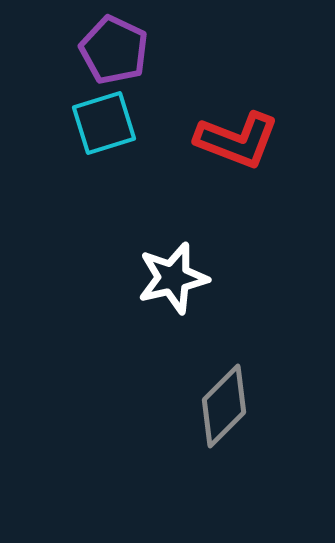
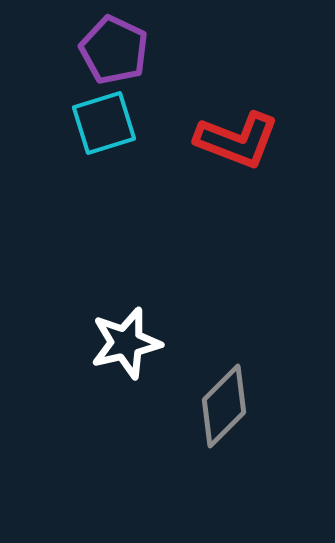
white star: moved 47 px left, 65 px down
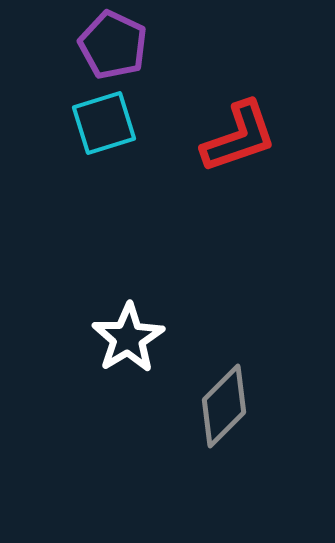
purple pentagon: moved 1 px left, 5 px up
red L-shape: moved 2 px right, 3 px up; rotated 40 degrees counterclockwise
white star: moved 2 px right, 5 px up; rotated 18 degrees counterclockwise
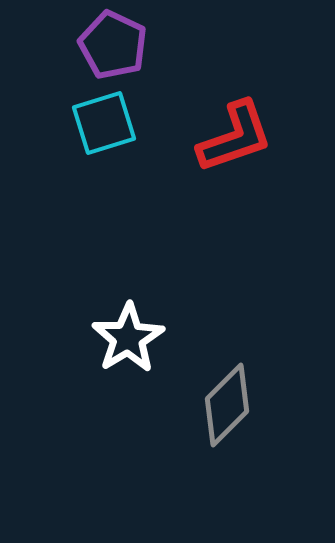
red L-shape: moved 4 px left
gray diamond: moved 3 px right, 1 px up
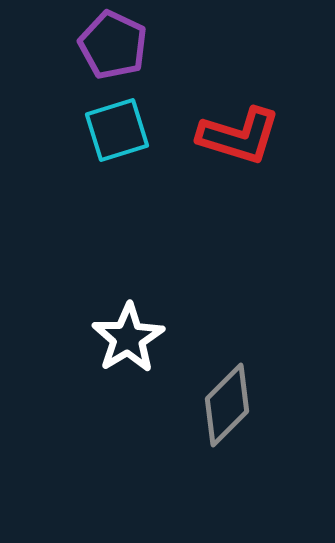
cyan square: moved 13 px right, 7 px down
red L-shape: moved 4 px right, 1 px up; rotated 36 degrees clockwise
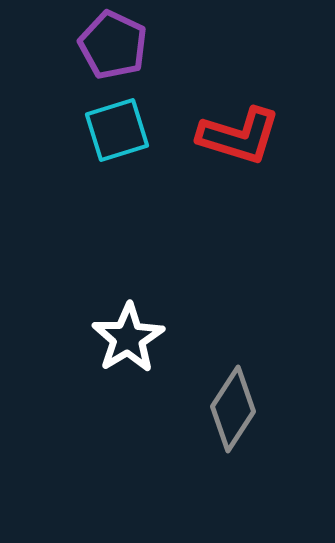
gray diamond: moved 6 px right, 4 px down; rotated 12 degrees counterclockwise
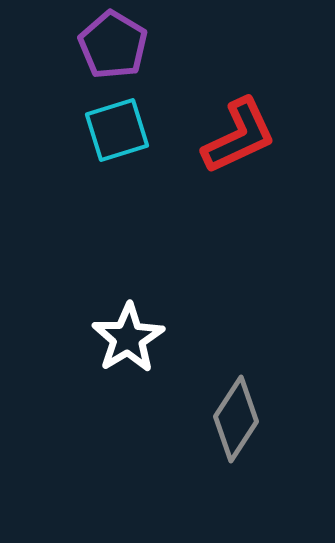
purple pentagon: rotated 6 degrees clockwise
red L-shape: rotated 42 degrees counterclockwise
gray diamond: moved 3 px right, 10 px down
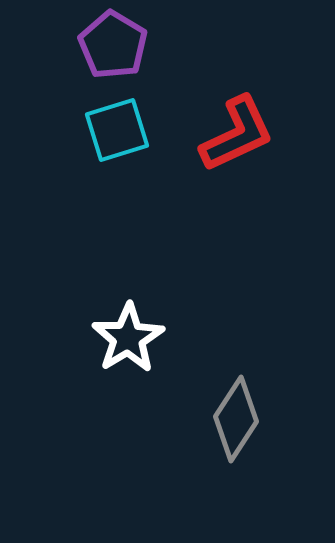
red L-shape: moved 2 px left, 2 px up
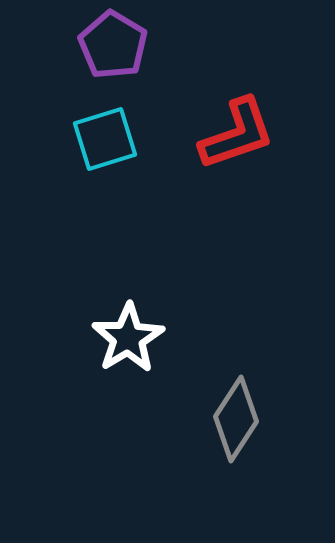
cyan square: moved 12 px left, 9 px down
red L-shape: rotated 6 degrees clockwise
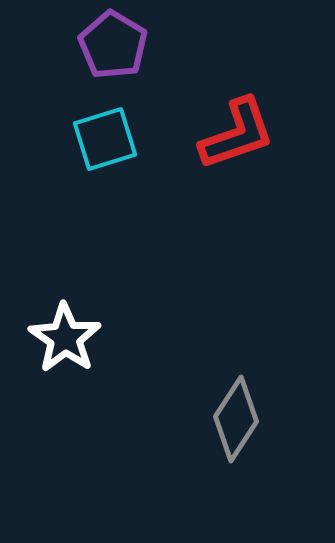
white star: moved 63 px left; rotated 6 degrees counterclockwise
